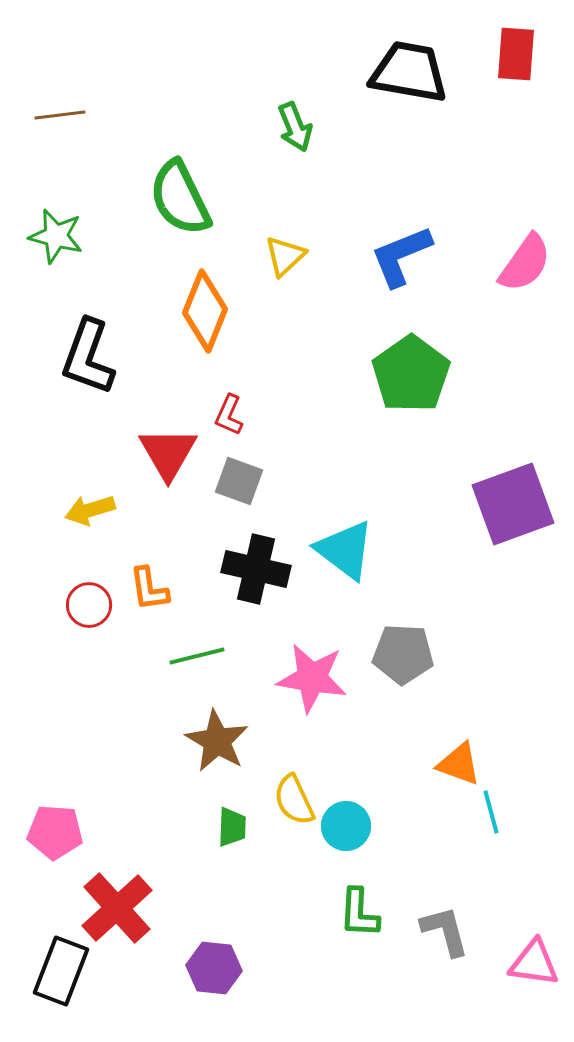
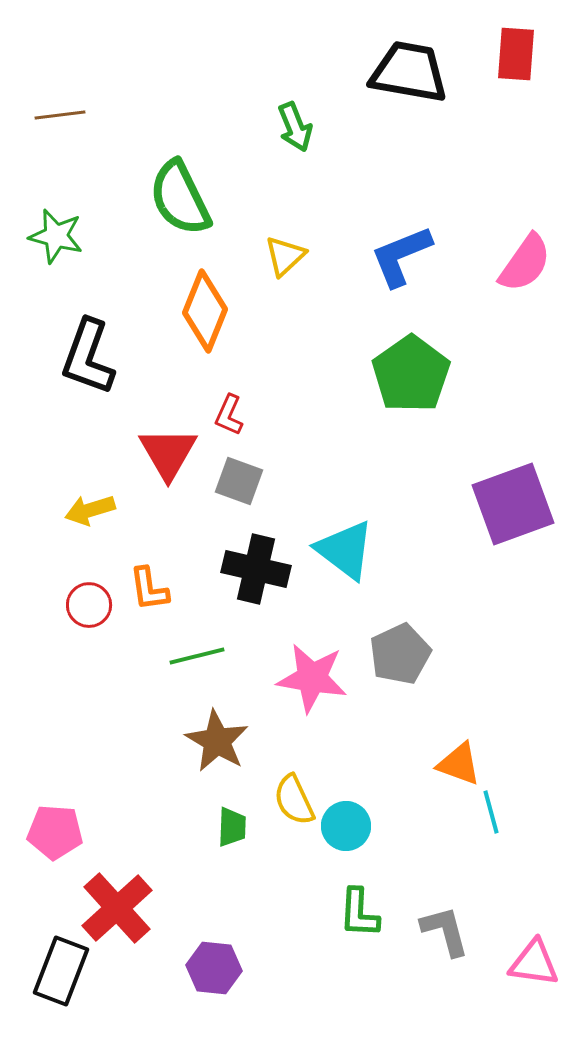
gray pentagon: moved 3 px left; rotated 28 degrees counterclockwise
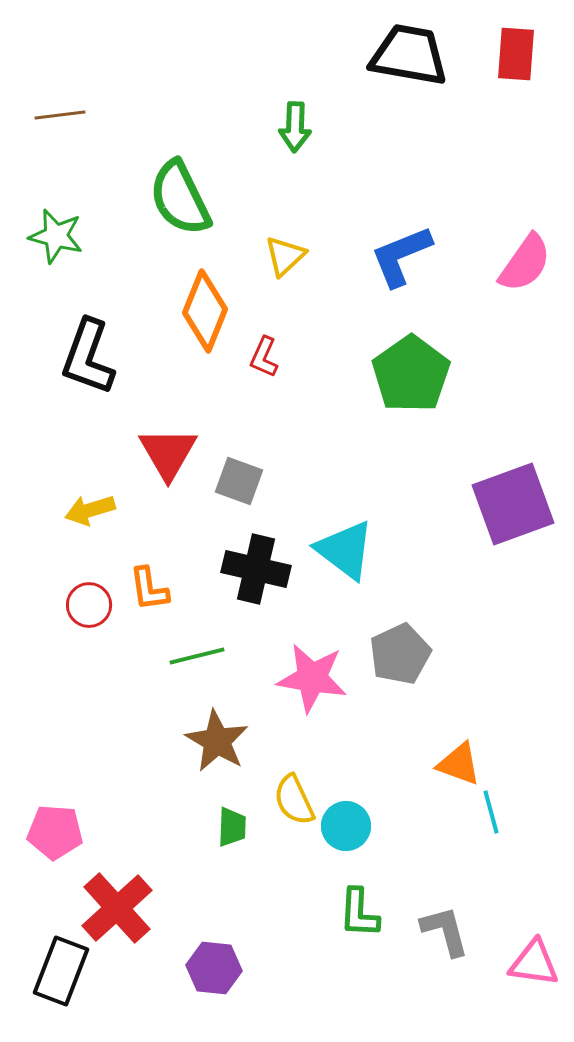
black trapezoid: moved 17 px up
green arrow: rotated 24 degrees clockwise
red L-shape: moved 35 px right, 58 px up
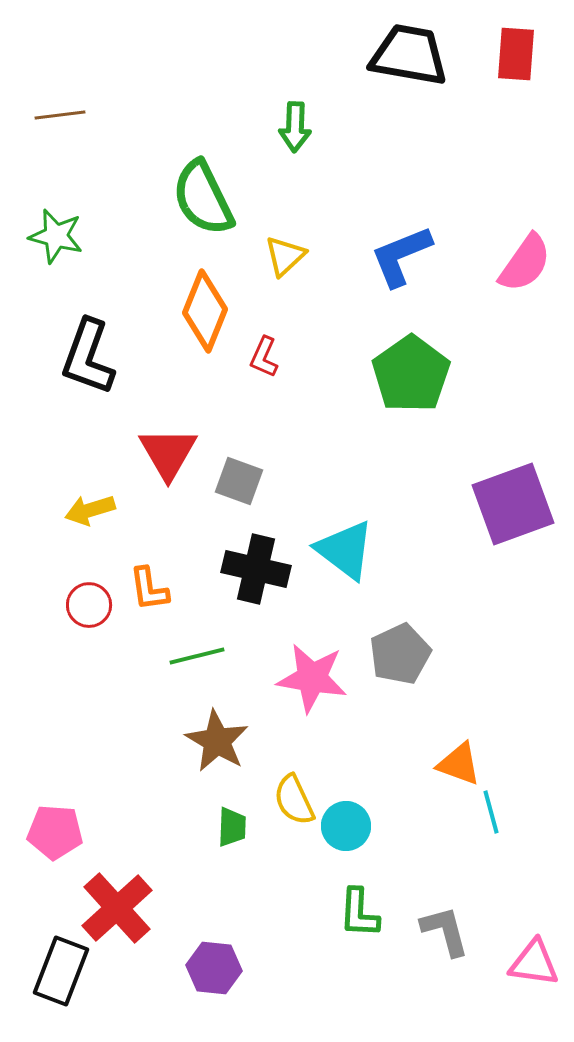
green semicircle: moved 23 px right
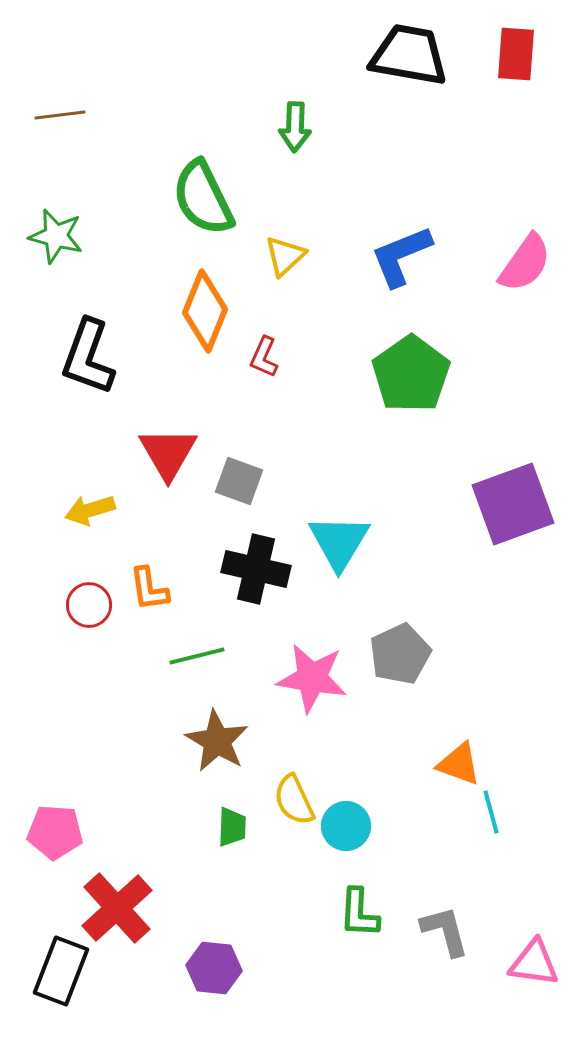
cyan triangle: moved 6 px left, 8 px up; rotated 24 degrees clockwise
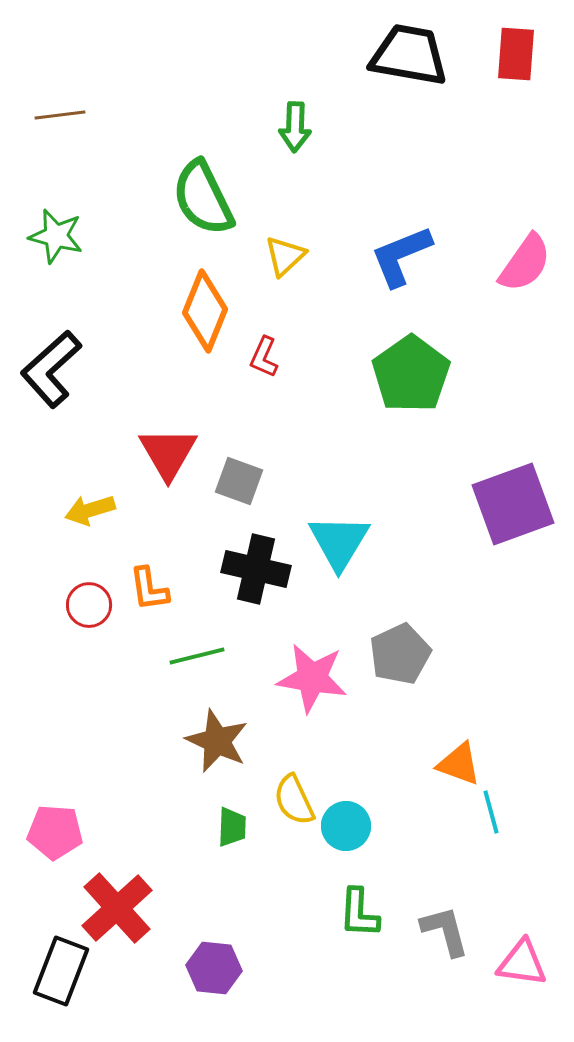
black L-shape: moved 37 px left, 12 px down; rotated 28 degrees clockwise
brown star: rotated 6 degrees counterclockwise
pink triangle: moved 12 px left
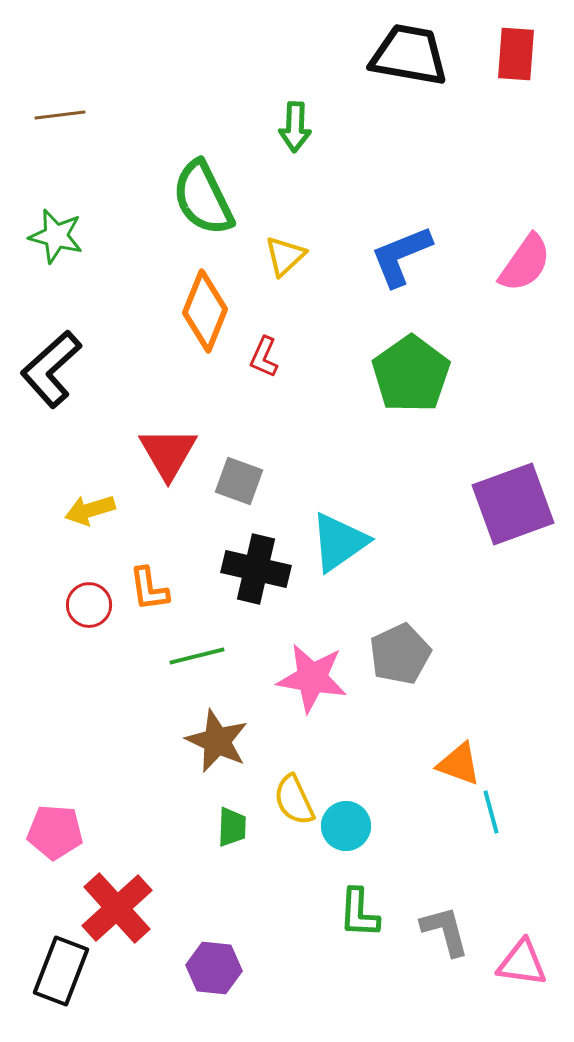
cyan triangle: rotated 24 degrees clockwise
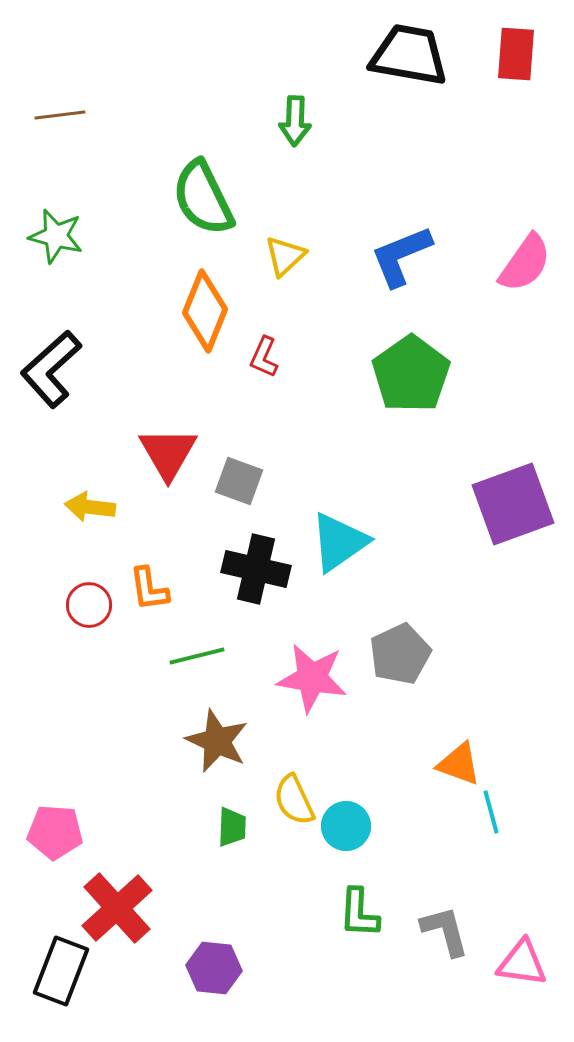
green arrow: moved 6 px up
yellow arrow: moved 3 px up; rotated 24 degrees clockwise
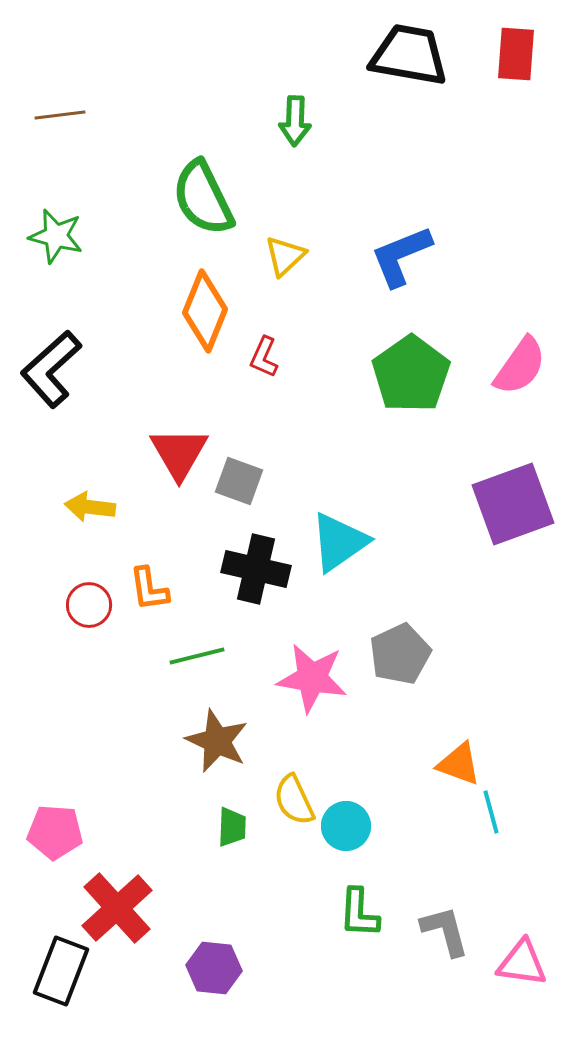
pink semicircle: moved 5 px left, 103 px down
red triangle: moved 11 px right
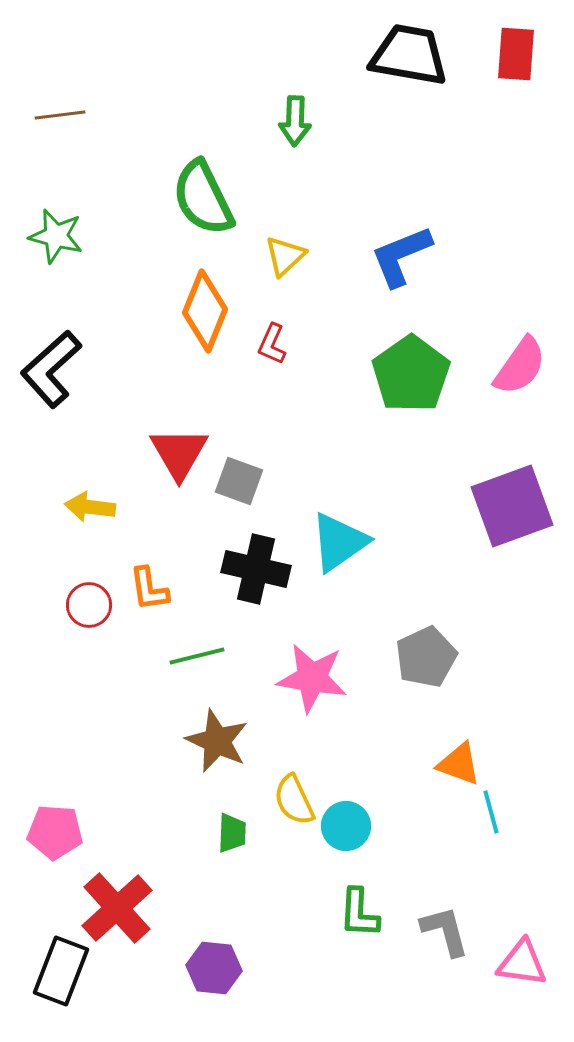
red L-shape: moved 8 px right, 13 px up
purple square: moved 1 px left, 2 px down
gray pentagon: moved 26 px right, 3 px down
green trapezoid: moved 6 px down
